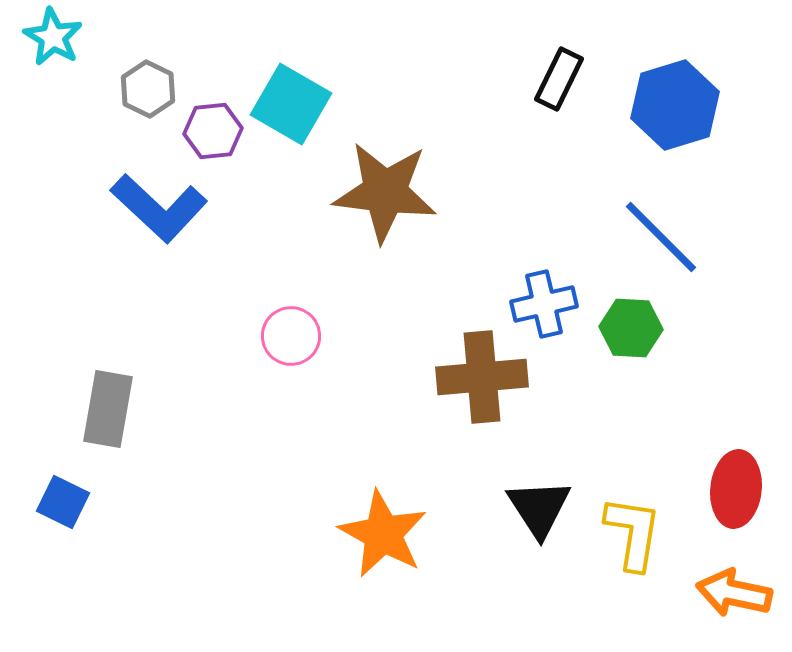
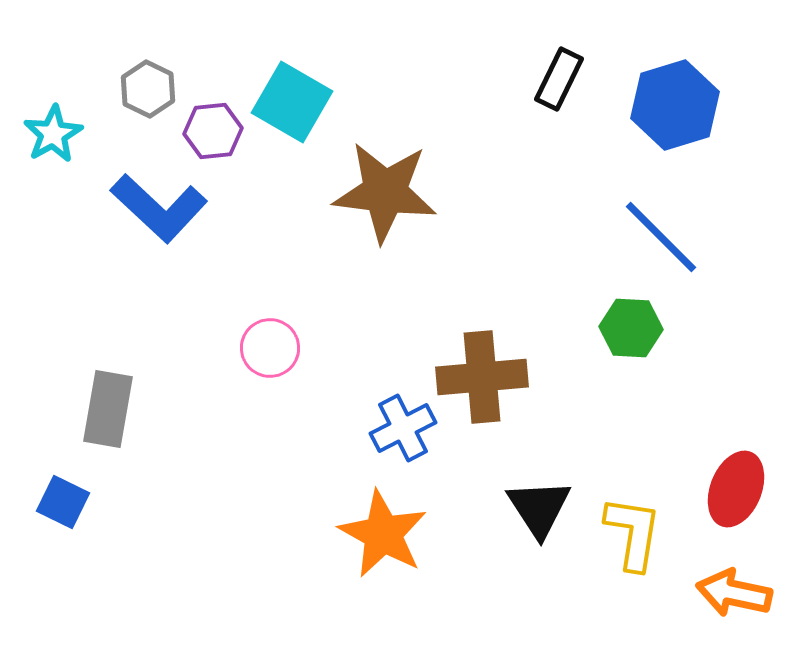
cyan star: moved 97 px down; rotated 12 degrees clockwise
cyan square: moved 1 px right, 2 px up
blue cross: moved 141 px left, 124 px down; rotated 14 degrees counterclockwise
pink circle: moved 21 px left, 12 px down
red ellipse: rotated 16 degrees clockwise
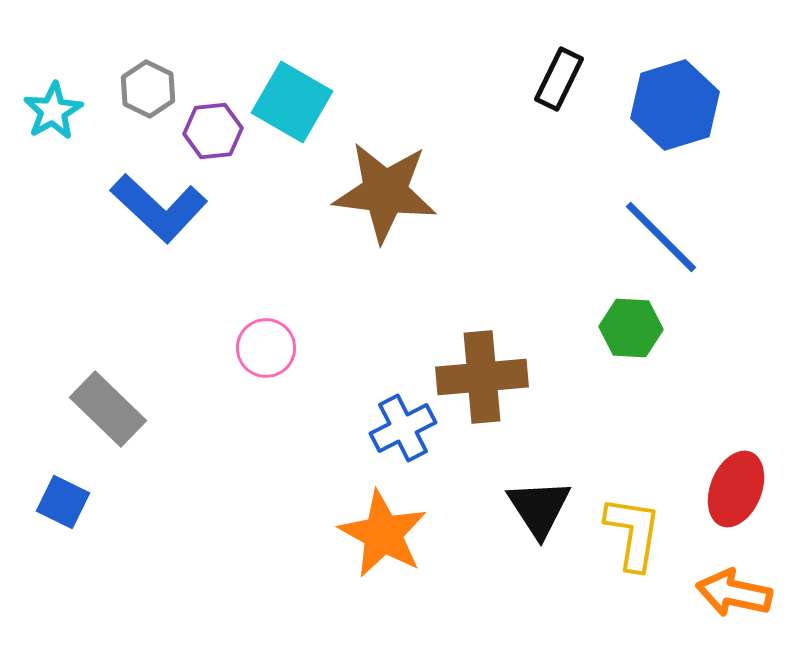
cyan star: moved 23 px up
pink circle: moved 4 px left
gray rectangle: rotated 56 degrees counterclockwise
